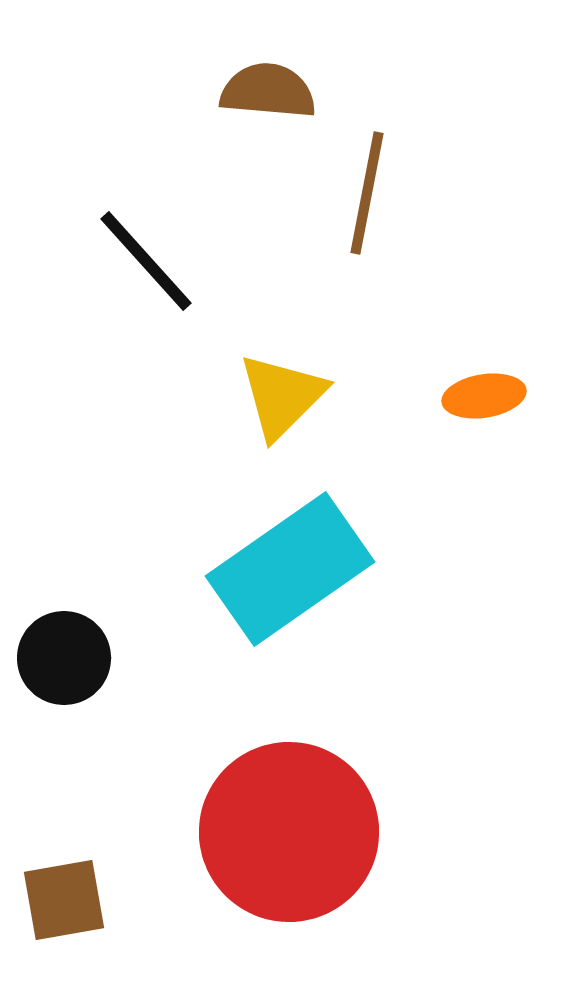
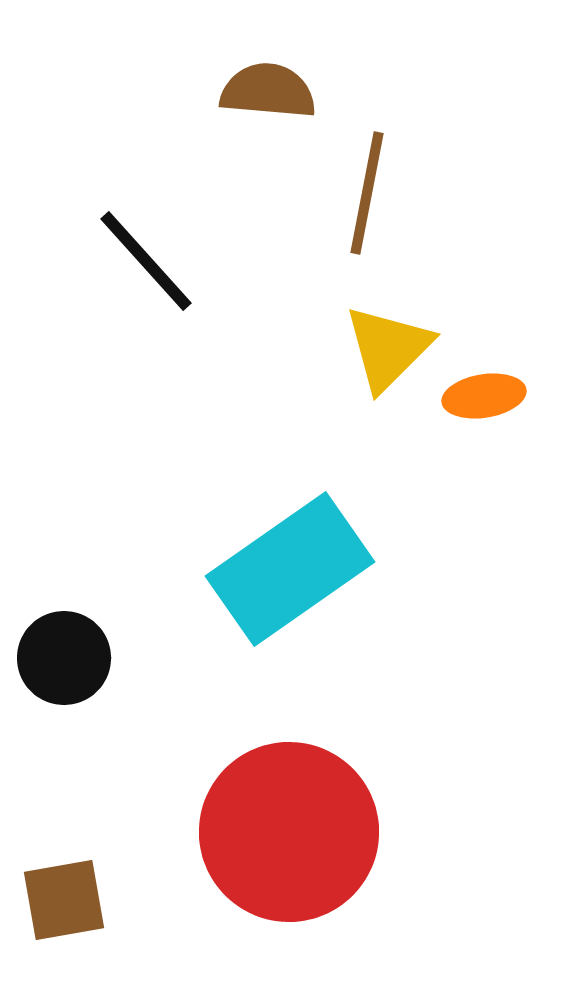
yellow triangle: moved 106 px right, 48 px up
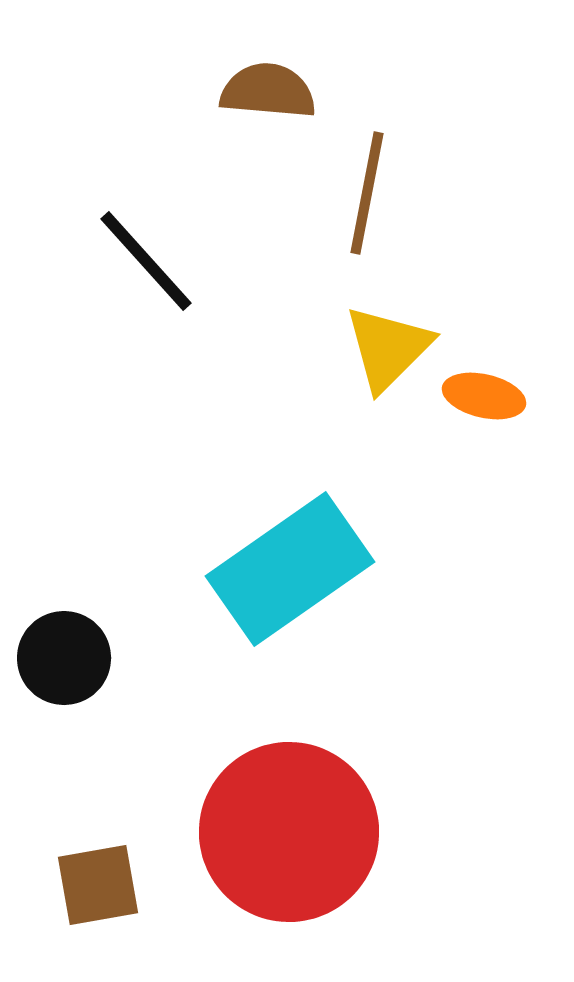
orange ellipse: rotated 22 degrees clockwise
brown square: moved 34 px right, 15 px up
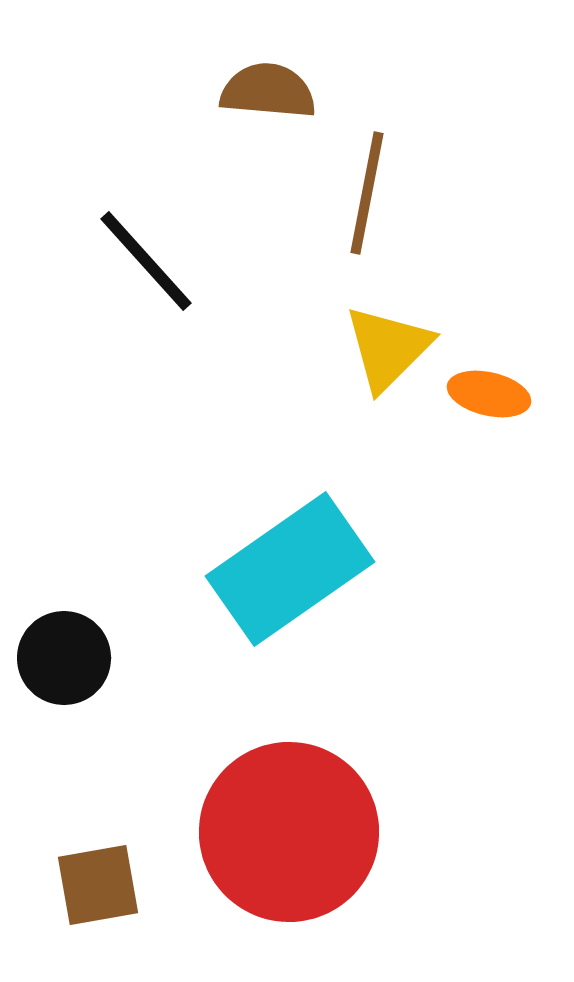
orange ellipse: moved 5 px right, 2 px up
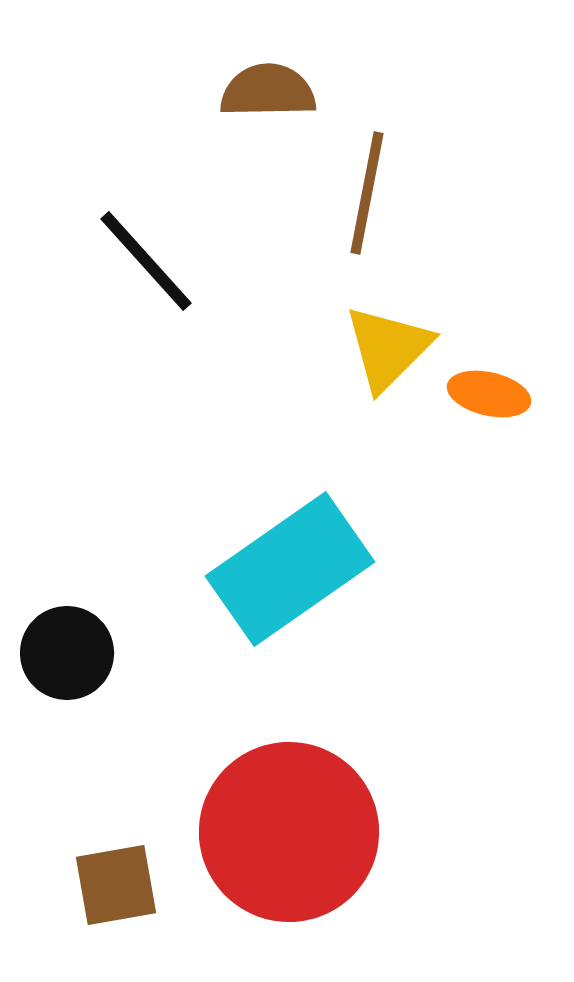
brown semicircle: rotated 6 degrees counterclockwise
black circle: moved 3 px right, 5 px up
brown square: moved 18 px right
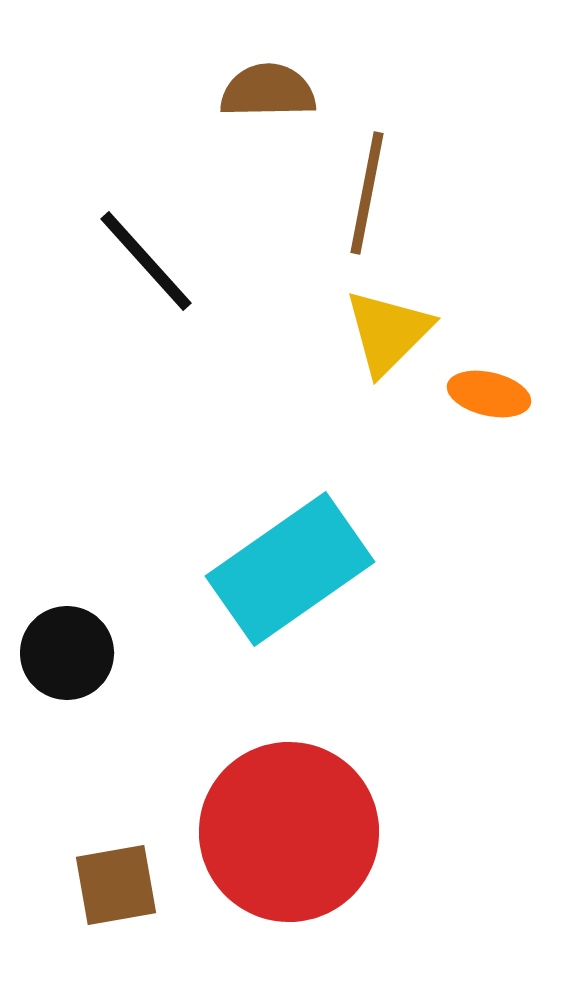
yellow triangle: moved 16 px up
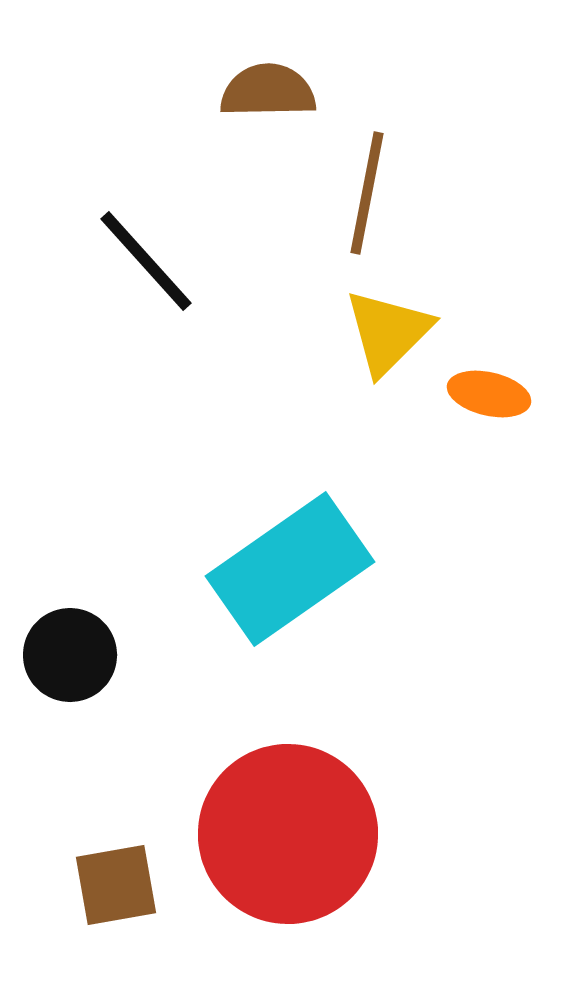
black circle: moved 3 px right, 2 px down
red circle: moved 1 px left, 2 px down
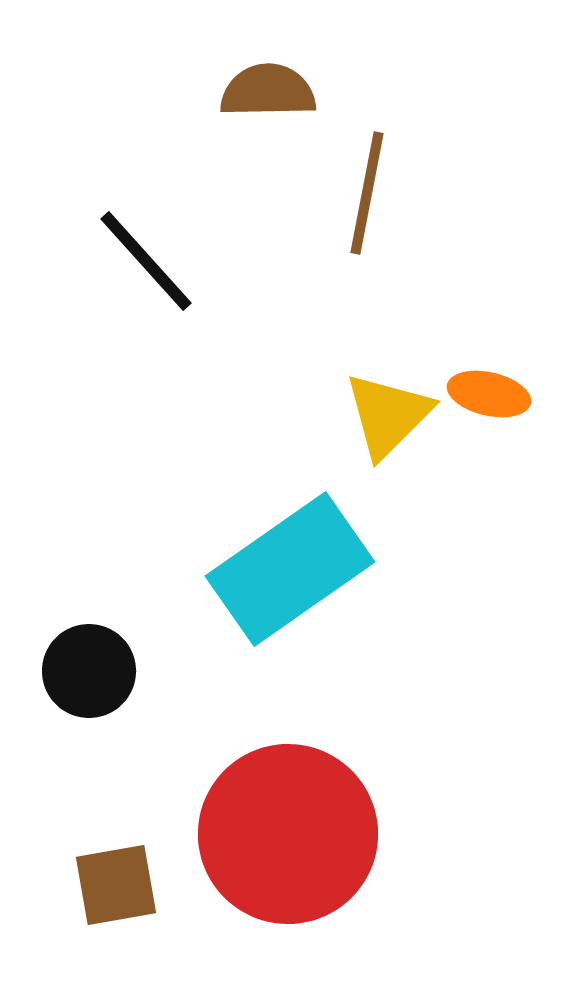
yellow triangle: moved 83 px down
black circle: moved 19 px right, 16 px down
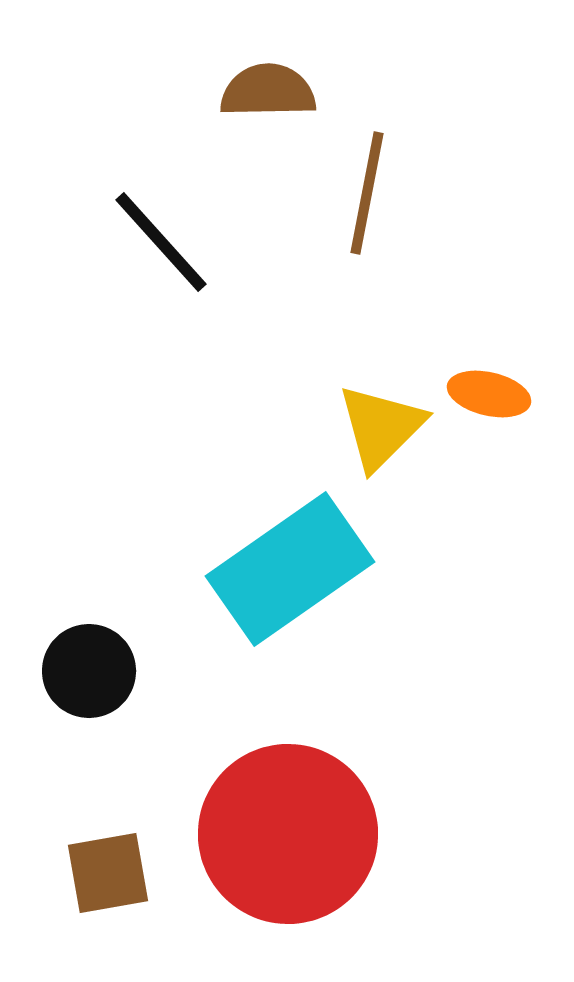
black line: moved 15 px right, 19 px up
yellow triangle: moved 7 px left, 12 px down
brown square: moved 8 px left, 12 px up
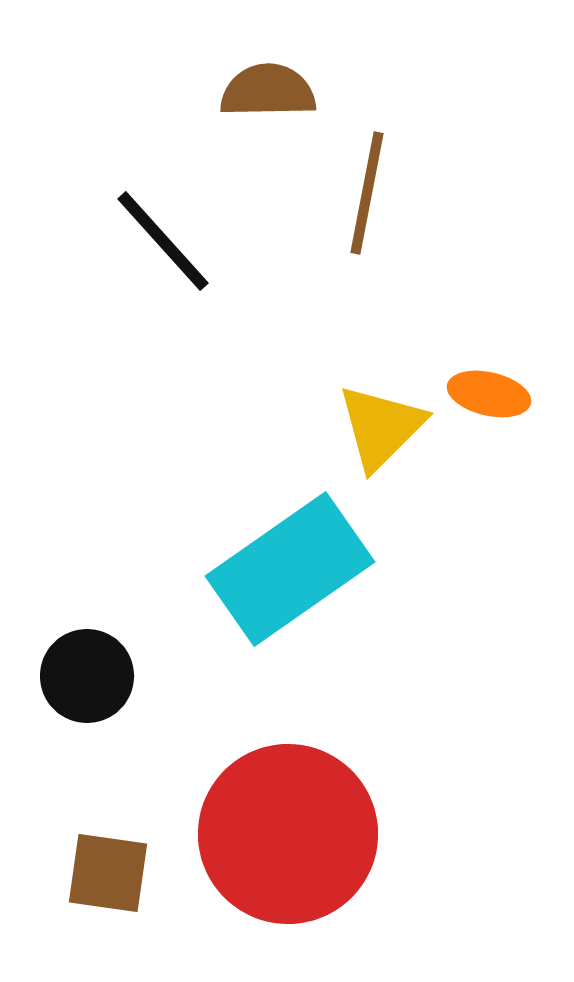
black line: moved 2 px right, 1 px up
black circle: moved 2 px left, 5 px down
brown square: rotated 18 degrees clockwise
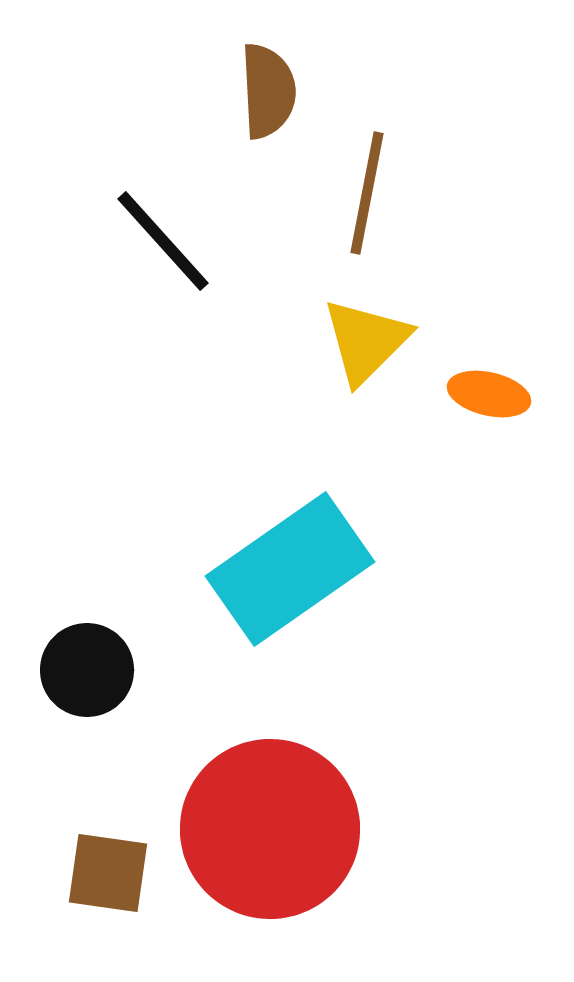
brown semicircle: rotated 88 degrees clockwise
yellow triangle: moved 15 px left, 86 px up
black circle: moved 6 px up
red circle: moved 18 px left, 5 px up
